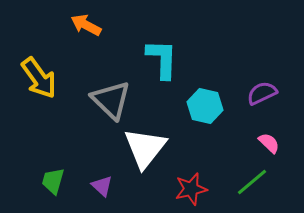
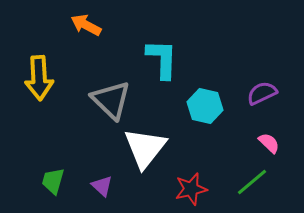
yellow arrow: rotated 33 degrees clockwise
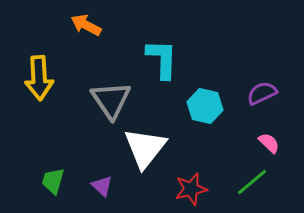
gray triangle: rotated 12 degrees clockwise
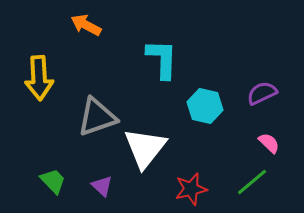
gray triangle: moved 14 px left, 17 px down; rotated 45 degrees clockwise
green trapezoid: rotated 120 degrees clockwise
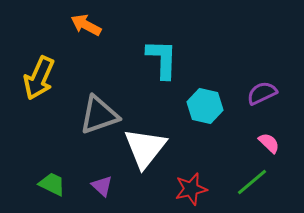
yellow arrow: rotated 27 degrees clockwise
gray triangle: moved 2 px right, 2 px up
green trapezoid: moved 1 px left, 3 px down; rotated 20 degrees counterclockwise
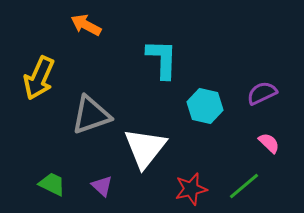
gray triangle: moved 8 px left
green line: moved 8 px left, 4 px down
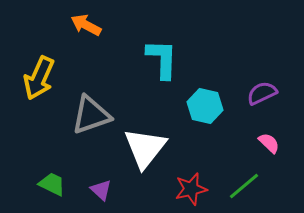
purple triangle: moved 1 px left, 4 px down
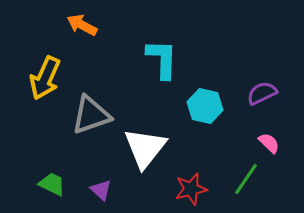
orange arrow: moved 4 px left
yellow arrow: moved 6 px right
green line: moved 2 px right, 7 px up; rotated 16 degrees counterclockwise
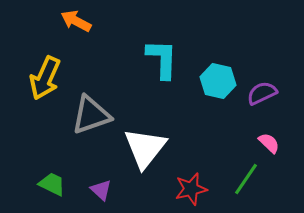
orange arrow: moved 6 px left, 4 px up
cyan hexagon: moved 13 px right, 25 px up
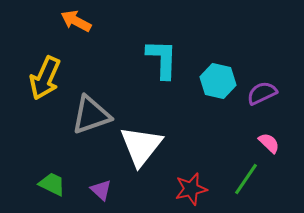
white triangle: moved 4 px left, 2 px up
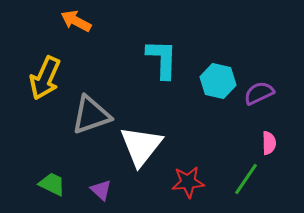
purple semicircle: moved 3 px left
pink semicircle: rotated 45 degrees clockwise
red star: moved 3 px left, 7 px up; rotated 8 degrees clockwise
